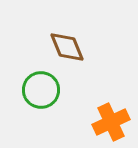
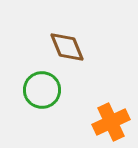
green circle: moved 1 px right
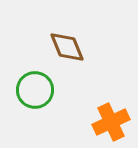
green circle: moved 7 px left
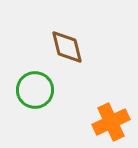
brown diamond: rotated 9 degrees clockwise
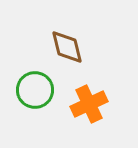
orange cross: moved 22 px left, 18 px up
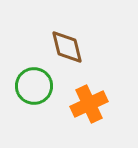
green circle: moved 1 px left, 4 px up
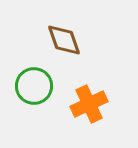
brown diamond: moved 3 px left, 7 px up; rotated 6 degrees counterclockwise
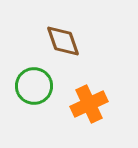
brown diamond: moved 1 px left, 1 px down
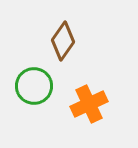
brown diamond: rotated 54 degrees clockwise
